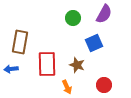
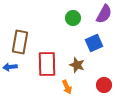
blue arrow: moved 1 px left, 2 px up
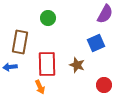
purple semicircle: moved 1 px right
green circle: moved 25 px left
blue square: moved 2 px right
orange arrow: moved 27 px left
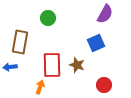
red rectangle: moved 5 px right, 1 px down
orange arrow: rotated 136 degrees counterclockwise
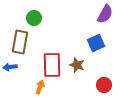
green circle: moved 14 px left
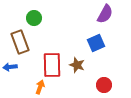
brown rectangle: rotated 30 degrees counterclockwise
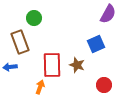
purple semicircle: moved 3 px right
blue square: moved 1 px down
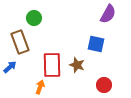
blue square: rotated 36 degrees clockwise
blue arrow: rotated 144 degrees clockwise
